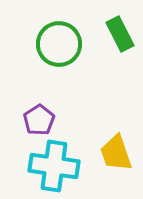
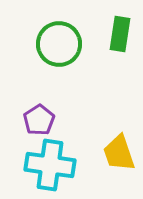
green rectangle: rotated 36 degrees clockwise
yellow trapezoid: moved 3 px right
cyan cross: moved 4 px left, 1 px up
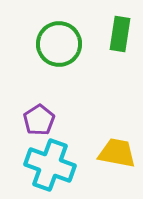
yellow trapezoid: moved 2 px left; rotated 120 degrees clockwise
cyan cross: rotated 12 degrees clockwise
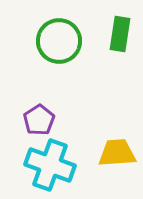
green circle: moved 3 px up
yellow trapezoid: rotated 15 degrees counterclockwise
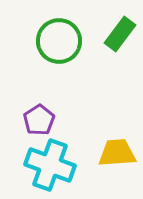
green rectangle: rotated 28 degrees clockwise
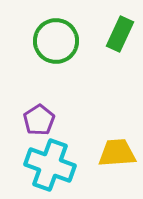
green rectangle: rotated 12 degrees counterclockwise
green circle: moved 3 px left
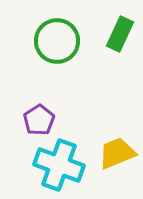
green circle: moved 1 px right
yellow trapezoid: rotated 18 degrees counterclockwise
cyan cross: moved 9 px right
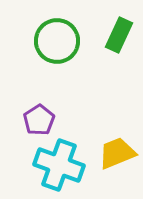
green rectangle: moved 1 px left, 1 px down
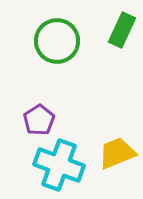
green rectangle: moved 3 px right, 5 px up
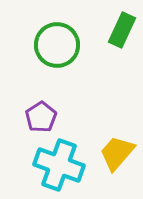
green circle: moved 4 px down
purple pentagon: moved 2 px right, 3 px up
yellow trapezoid: rotated 27 degrees counterclockwise
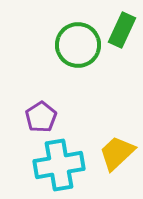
green circle: moved 21 px right
yellow trapezoid: rotated 6 degrees clockwise
cyan cross: rotated 30 degrees counterclockwise
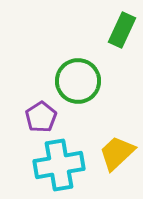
green circle: moved 36 px down
